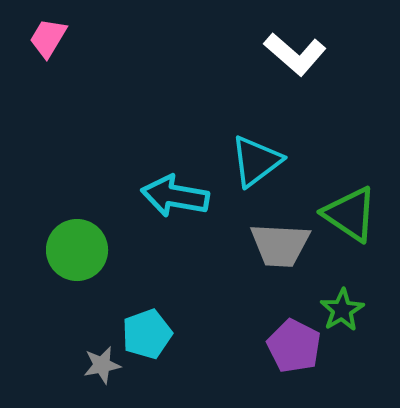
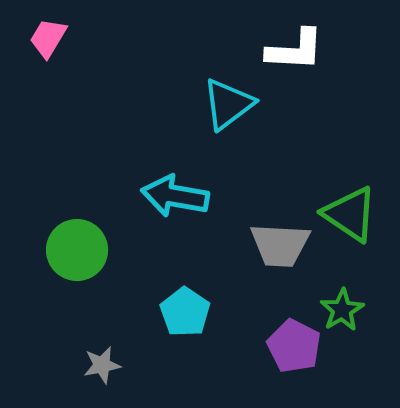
white L-shape: moved 4 px up; rotated 38 degrees counterclockwise
cyan triangle: moved 28 px left, 57 px up
cyan pentagon: moved 38 px right, 22 px up; rotated 18 degrees counterclockwise
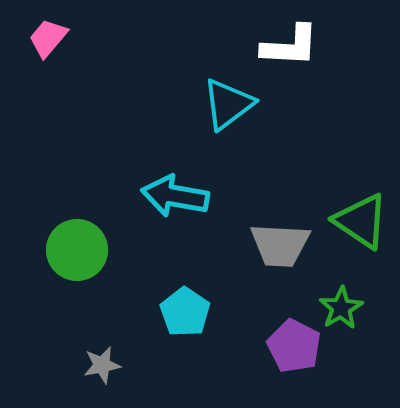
pink trapezoid: rotated 9 degrees clockwise
white L-shape: moved 5 px left, 4 px up
green triangle: moved 11 px right, 7 px down
green star: moved 1 px left, 2 px up
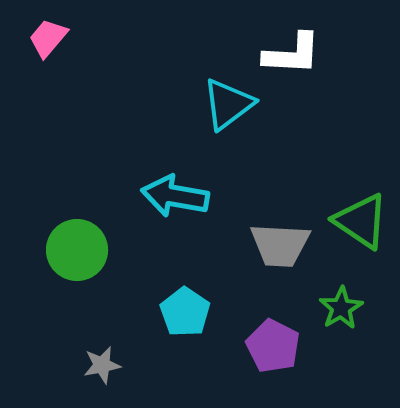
white L-shape: moved 2 px right, 8 px down
purple pentagon: moved 21 px left
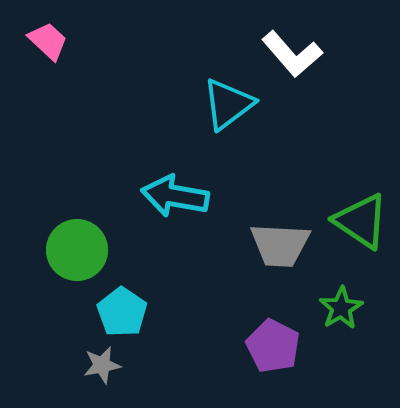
pink trapezoid: moved 3 px down; rotated 93 degrees clockwise
white L-shape: rotated 46 degrees clockwise
cyan pentagon: moved 63 px left
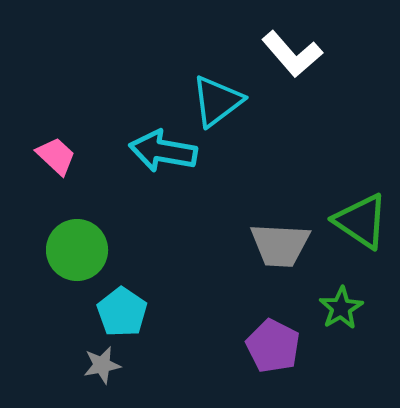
pink trapezoid: moved 8 px right, 115 px down
cyan triangle: moved 11 px left, 3 px up
cyan arrow: moved 12 px left, 45 px up
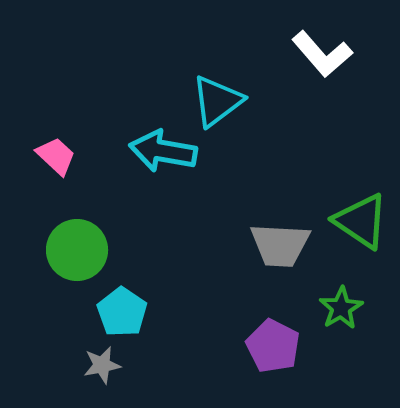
white L-shape: moved 30 px right
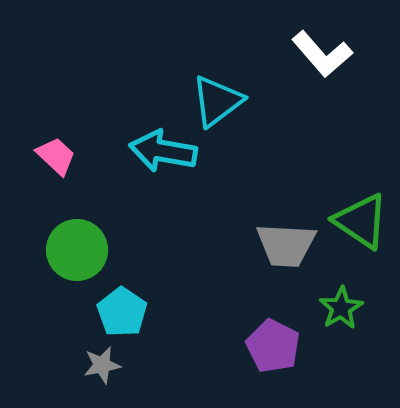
gray trapezoid: moved 6 px right
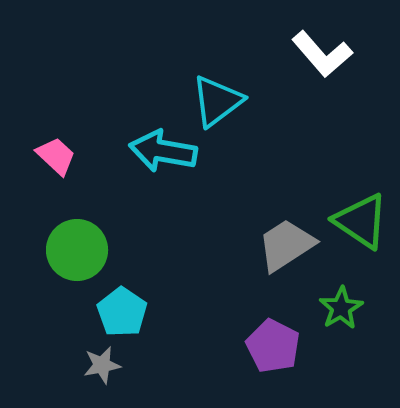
gray trapezoid: rotated 144 degrees clockwise
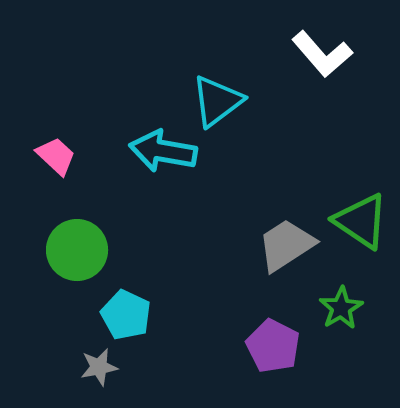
cyan pentagon: moved 4 px right, 3 px down; rotated 9 degrees counterclockwise
gray star: moved 3 px left, 2 px down
